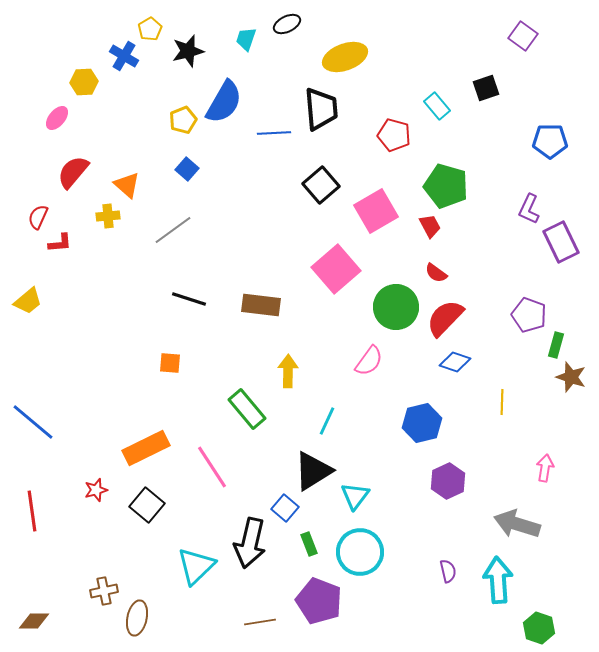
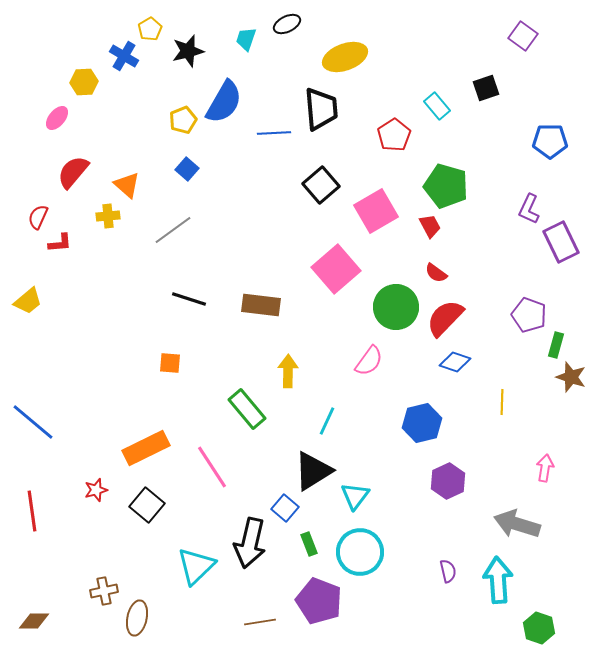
red pentagon at (394, 135): rotated 24 degrees clockwise
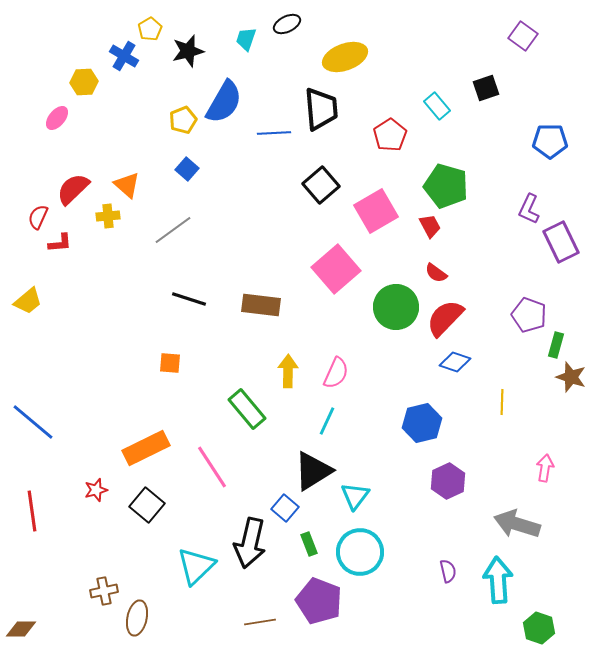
red pentagon at (394, 135): moved 4 px left
red semicircle at (73, 172): moved 17 px down; rotated 6 degrees clockwise
pink semicircle at (369, 361): moved 33 px left, 12 px down; rotated 12 degrees counterclockwise
brown diamond at (34, 621): moved 13 px left, 8 px down
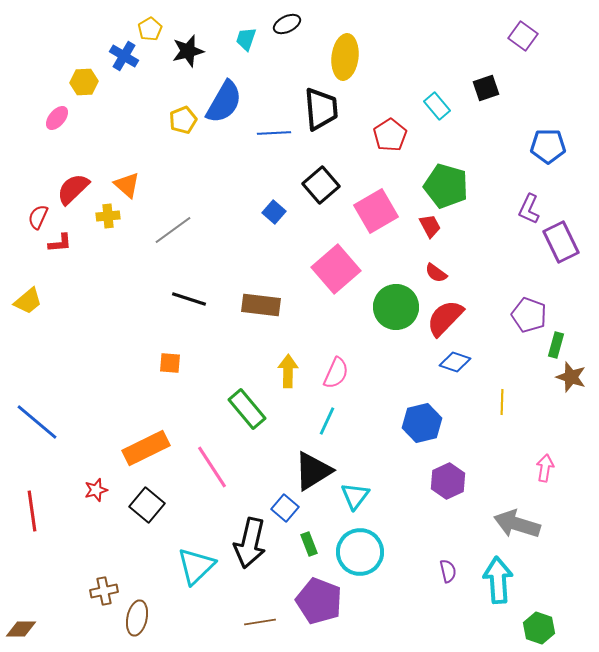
yellow ellipse at (345, 57): rotated 63 degrees counterclockwise
blue pentagon at (550, 141): moved 2 px left, 5 px down
blue square at (187, 169): moved 87 px right, 43 px down
blue line at (33, 422): moved 4 px right
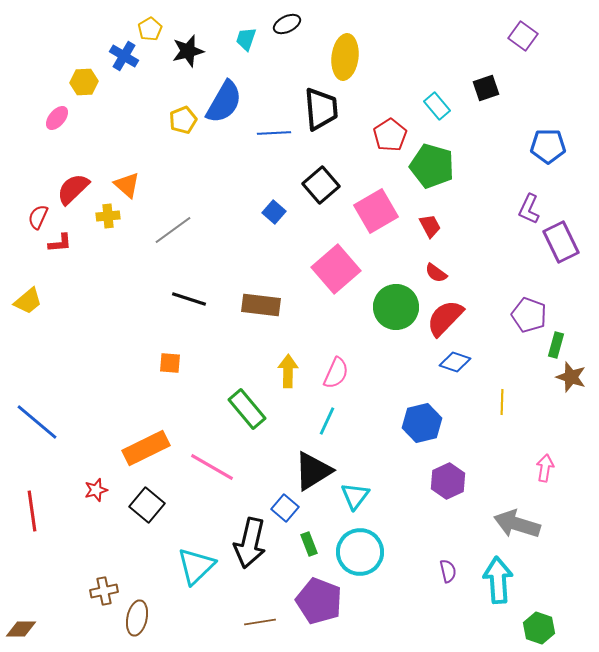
green pentagon at (446, 186): moved 14 px left, 20 px up
pink line at (212, 467): rotated 27 degrees counterclockwise
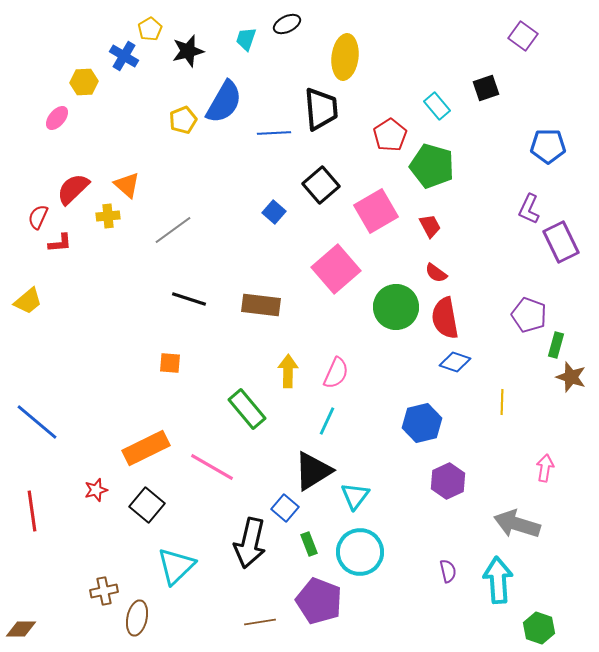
red semicircle at (445, 318): rotated 54 degrees counterclockwise
cyan triangle at (196, 566): moved 20 px left
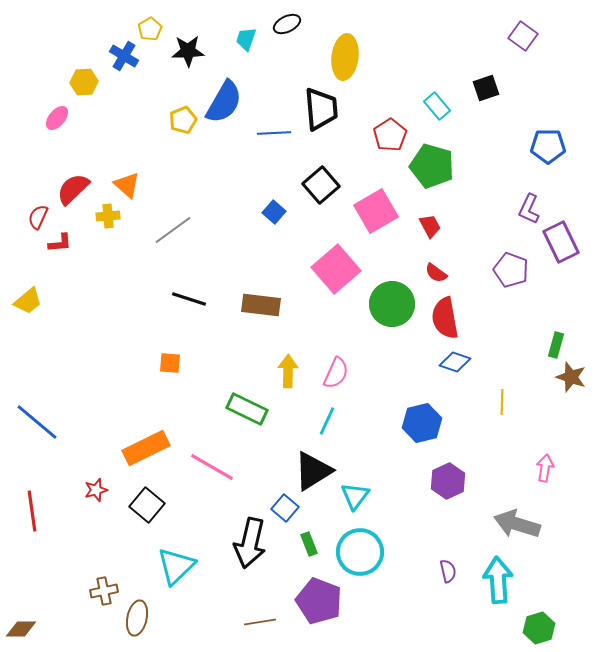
black star at (188, 51): rotated 12 degrees clockwise
green circle at (396, 307): moved 4 px left, 3 px up
purple pentagon at (529, 315): moved 18 px left, 45 px up
green rectangle at (247, 409): rotated 24 degrees counterclockwise
green hexagon at (539, 628): rotated 24 degrees clockwise
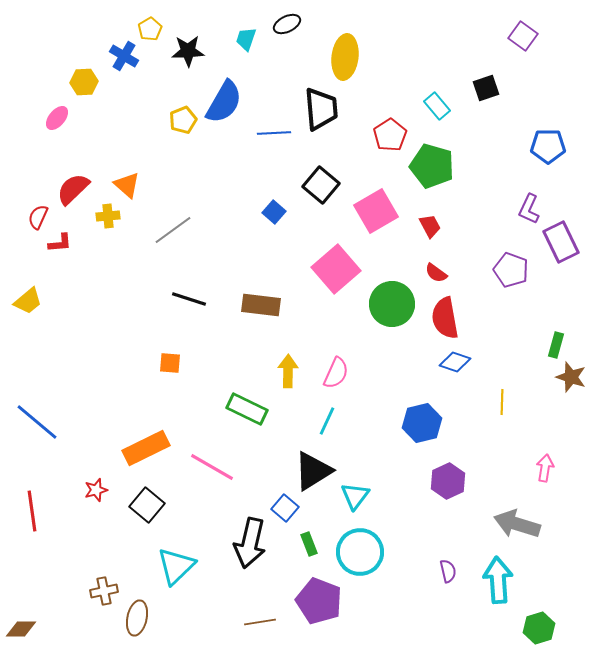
black square at (321, 185): rotated 9 degrees counterclockwise
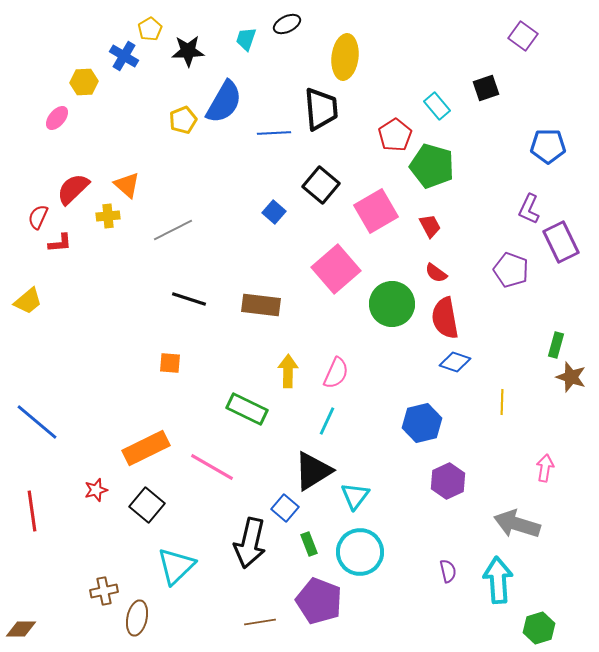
red pentagon at (390, 135): moved 5 px right
gray line at (173, 230): rotated 9 degrees clockwise
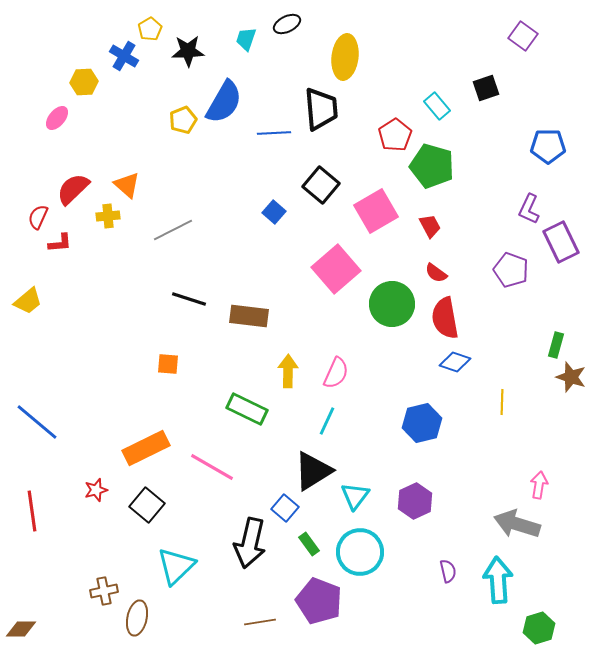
brown rectangle at (261, 305): moved 12 px left, 11 px down
orange square at (170, 363): moved 2 px left, 1 px down
pink arrow at (545, 468): moved 6 px left, 17 px down
purple hexagon at (448, 481): moved 33 px left, 20 px down
green rectangle at (309, 544): rotated 15 degrees counterclockwise
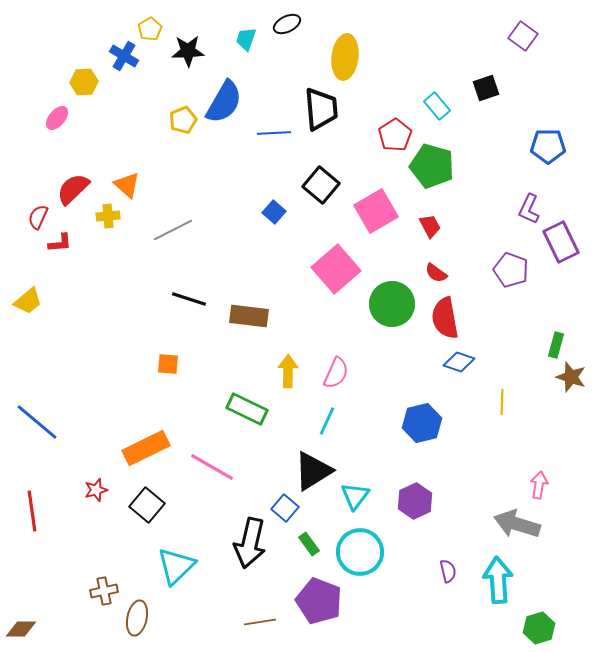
blue diamond at (455, 362): moved 4 px right
